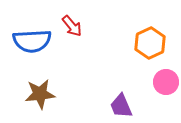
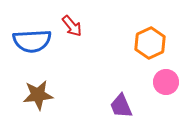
brown star: moved 2 px left, 1 px down
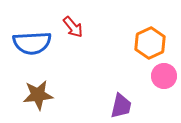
red arrow: moved 1 px right, 1 px down
blue semicircle: moved 2 px down
pink circle: moved 2 px left, 6 px up
purple trapezoid: rotated 144 degrees counterclockwise
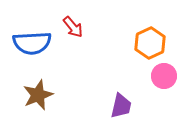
brown star: rotated 16 degrees counterclockwise
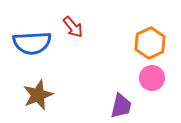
pink circle: moved 12 px left, 2 px down
